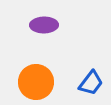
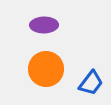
orange circle: moved 10 px right, 13 px up
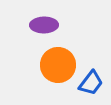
orange circle: moved 12 px right, 4 px up
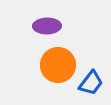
purple ellipse: moved 3 px right, 1 px down
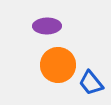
blue trapezoid: rotated 104 degrees clockwise
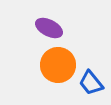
purple ellipse: moved 2 px right, 2 px down; rotated 28 degrees clockwise
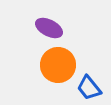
blue trapezoid: moved 2 px left, 5 px down
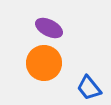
orange circle: moved 14 px left, 2 px up
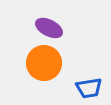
blue trapezoid: rotated 60 degrees counterclockwise
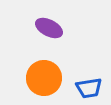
orange circle: moved 15 px down
